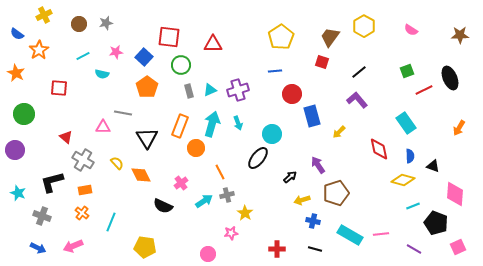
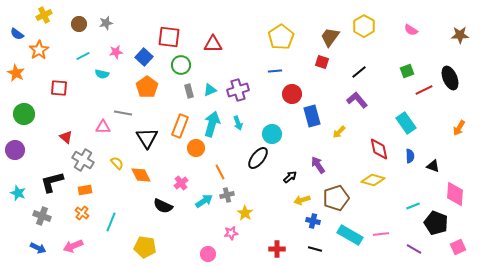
yellow diamond at (403, 180): moved 30 px left
brown pentagon at (336, 193): moved 5 px down
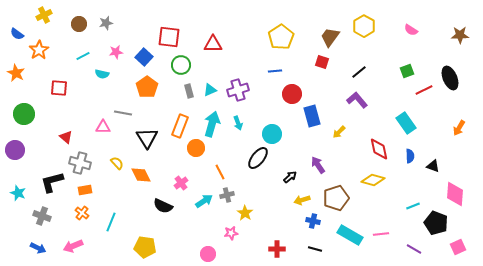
gray cross at (83, 160): moved 3 px left, 3 px down; rotated 15 degrees counterclockwise
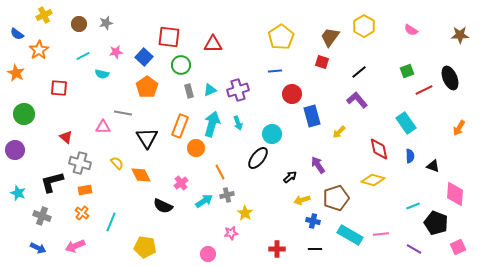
pink arrow at (73, 246): moved 2 px right
black line at (315, 249): rotated 16 degrees counterclockwise
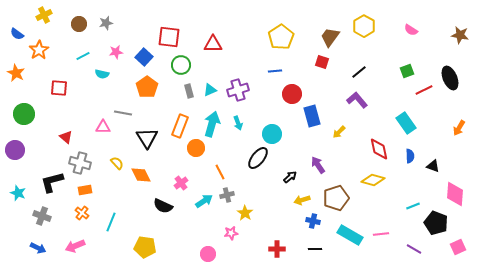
brown star at (460, 35): rotated 12 degrees clockwise
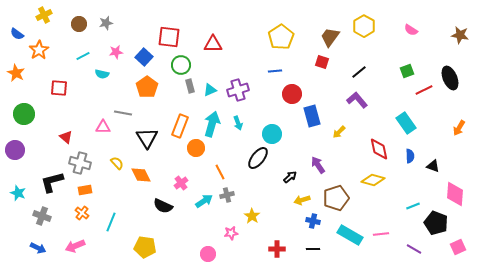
gray rectangle at (189, 91): moved 1 px right, 5 px up
yellow star at (245, 213): moved 7 px right, 3 px down
black line at (315, 249): moved 2 px left
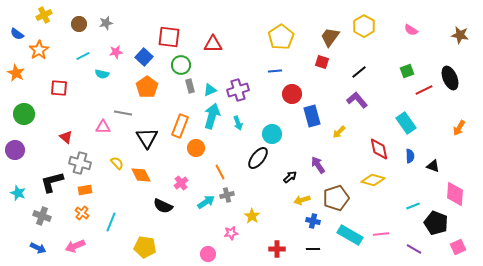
cyan arrow at (212, 124): moved 8 px up
cyan arrow at (204, 201): moved 2 px right, 1 px down
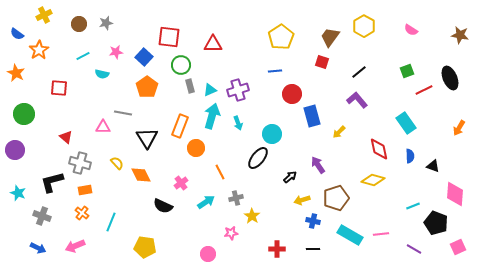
gray cross at (227, 195): moved 9 px right, 3 px down
